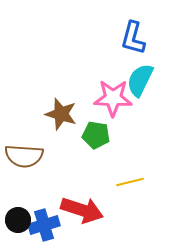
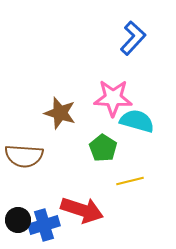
blue L-shape: rotated 152 degrees counterclockwise
cyan semicircle: moved 3 px left, 41 px down; rotated 80 degrees clockwise
brown star: moved 1 px left, 1 px up
green pentagon: moved 7 px right, 13 px down; rotated 24 degrees clockwise
yellow line: moved 1 px up
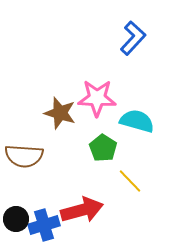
pink star: moved 16 px left
yellow line: rotated 60 degrees clockwise
red arrow: rotated 33 degrees counterclockwise
black circle: moved 2 px left, 1 px up
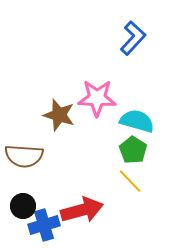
brown star: moved 1 px left, 2 px down
green pentagon: moved 30 px right, 2 px down
black circle: moved 7 px right, 13 px up
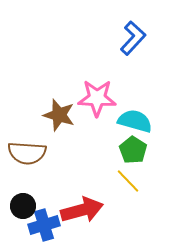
cyan semicircle: moved 2 px left
brown semicircle: moved 3 px right, 3 px up
yellow line: moved 2 px left
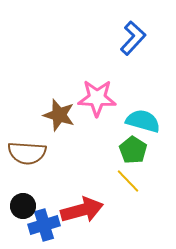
cyan semicircle: moved 8 px right
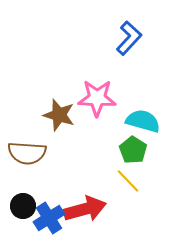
blue L-shape: moved 4 px left
red arrow: moved 3 px right, 1 px up
blue cross: moved 5 px right, 7 px up; rotated 16 degrees counterclockwise
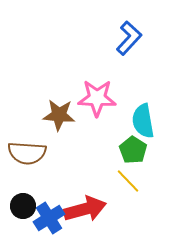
brown star: rotated 12 degrees counterclockwise
cyan semicircle: rotated 116 degrees counterclockwise
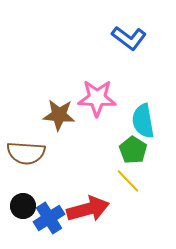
blue L-shape: rotated 84 degrees clockwise
brown semicircle: moved 1 px left
red arrow: moved 3 px right
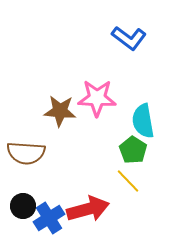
brown star: moved 1 px right, 4 px up
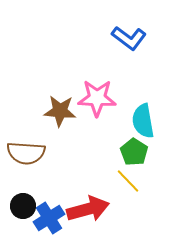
green pentagon: moved 1 px right, 2 px down
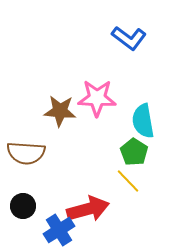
blue cross: moved 10 px right, 12 px down
